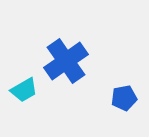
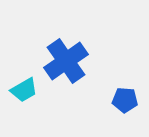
blue pentagon: moved 1 px right, 2 px down; rotated 15 degrees clockwise
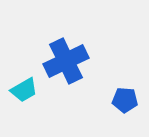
blue cross: rotated 9 degrees clockwise
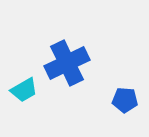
blue cross: moved 1 px right, 2 px down
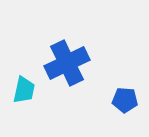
cyan trapezoid: rotated 48 degrees counterclockwise
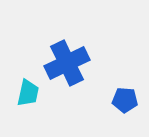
cyan trapezoid: moved 4 px right, 3 px down
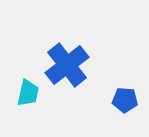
blue cross: moved 2 px down; rotated 12 degrees counterclockwise
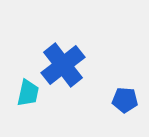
blue cross: moved 4 px left
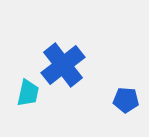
blue pentagon: moved 1 px right
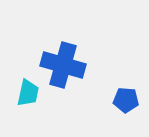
blue cross: rotated 36 degrees counterclockwise
